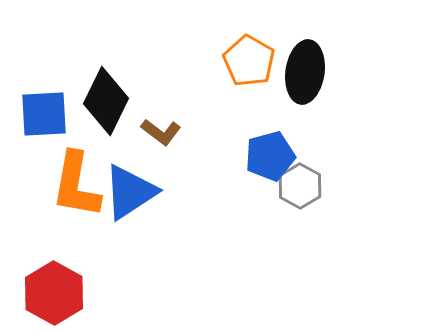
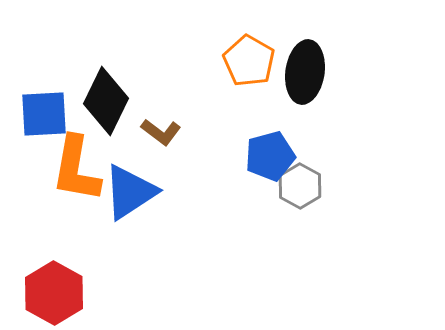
orange L-shape: moved 16 px up
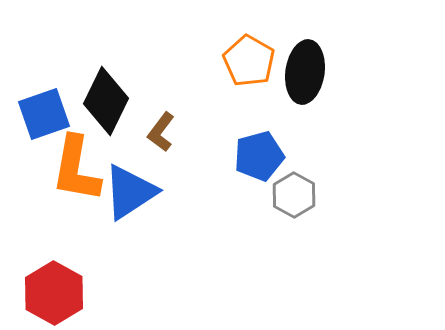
blue square: rotated 16 degrees counterclockwise
brown L-shape: rotated 90 degrees clockwise
blue pentagon: moved 11 px left
gray hexagon: moved 6 px left, 9 px down
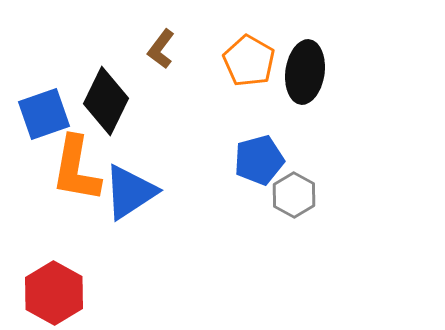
brown L-shape: moved 83 px up
blue pentagon: moved 4 px down
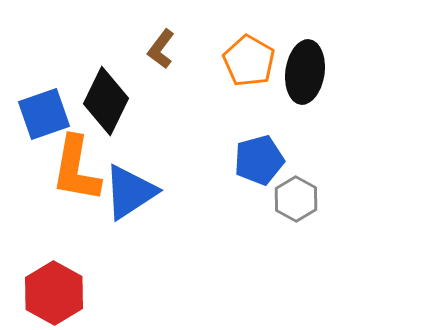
gray hexagon: moved 2 px right, 4 px down
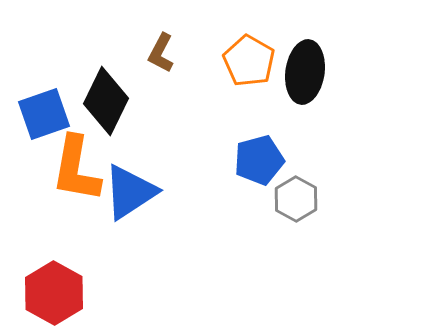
brown L-shape: moved 4 px down; rotated 9 degrees counterclockwise
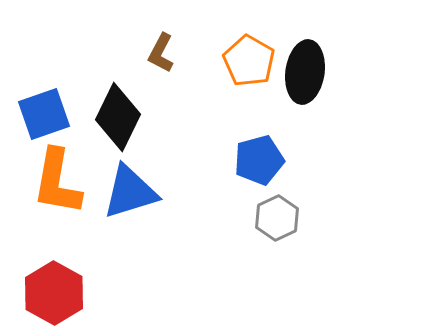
black diamond: moved 12 px right, 16 px down
orange L-shape: moved 19 px left, 13 px down
blue triangle: rotated 16 degrees clockwise
gray hexagon: moved 19 px left, 19 px down; rotated 6 degrees clockwise
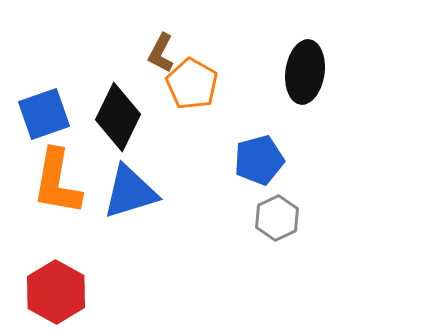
orange pentagon: moved 57 px left, 23 px down
red hexagon: moved 2 px right, 1 px up
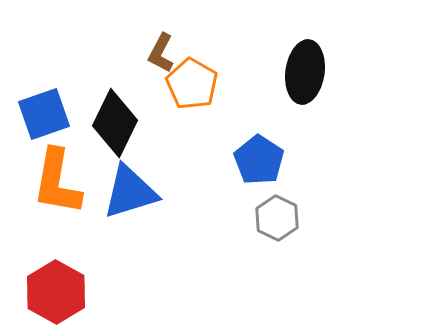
black diamond: moved 3 px left, 6 px down
blue pentagon: rotated 24 degrees counterclockwise
gray hexagon: rotated 9 degrees counterclockwise
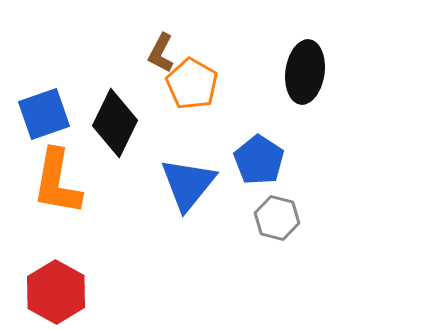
blue triangle: moved 58 px right, 8 px up; rotated 34 degrees counterclockwise
gray hexagon: rotated 12 degrees counterclockwise
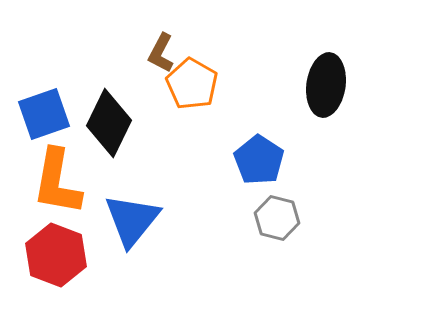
black ellipse: moved 21 px right, 13 px down
black diamond: moved 6 px left
blue triangle: moved 56 px left, 36 px down
red hexagon: moved 37 px up; rotated 8 degrees counterclockwise
